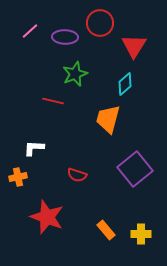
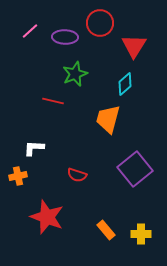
orange cross: moved 1 px up
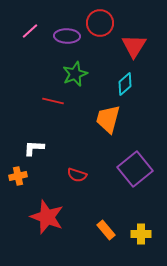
purple ellipse: moved 2 px right, 1 px up
